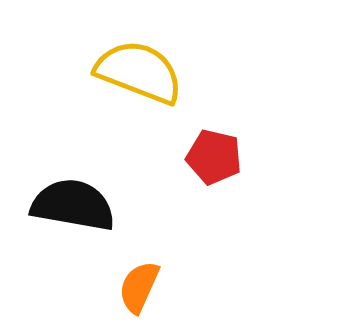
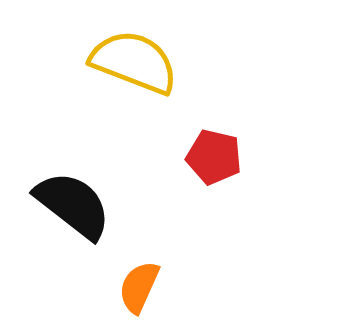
yellow semicircle: moved 5 px left, 10 px up
black semicircle: rotated 28 degrees clockwise
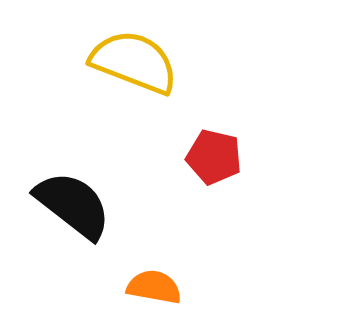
orange semicircle: moved 15 px right; rotated 76 degrees clockwise
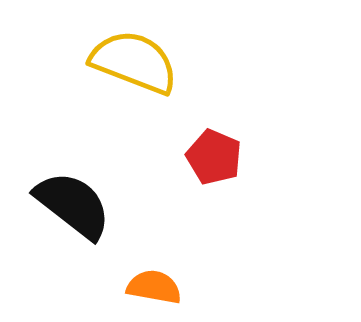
red pentagon: rotated 10 degrees clockwise
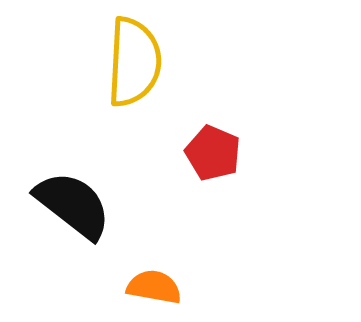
yellow semicircle: rotated 72 degrees clockwise
red pentagon: moved 1 px left, 4 px up
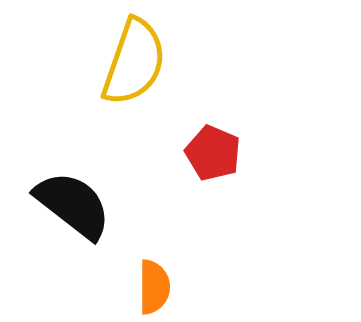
yellow semicircle: rotated 16 degrees clockwise
orange semicircle: rotated 80 degrees clockwise
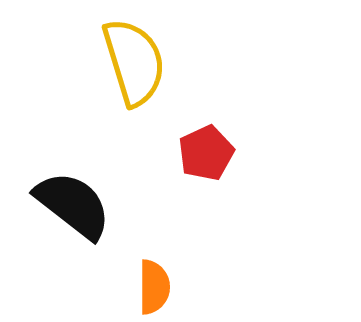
yellow semicircle: rotated 36 degrees counterclockwise
red pentagon: moved 7 px left; rotated 24 degrees clockwise
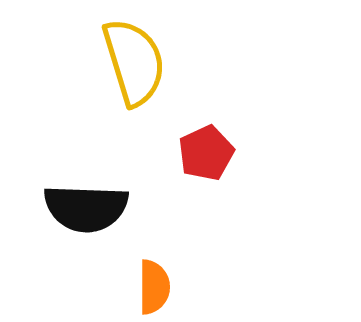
black semicircle: moved 13 px right, 3 px down; rotated 144 degrees clockwise
